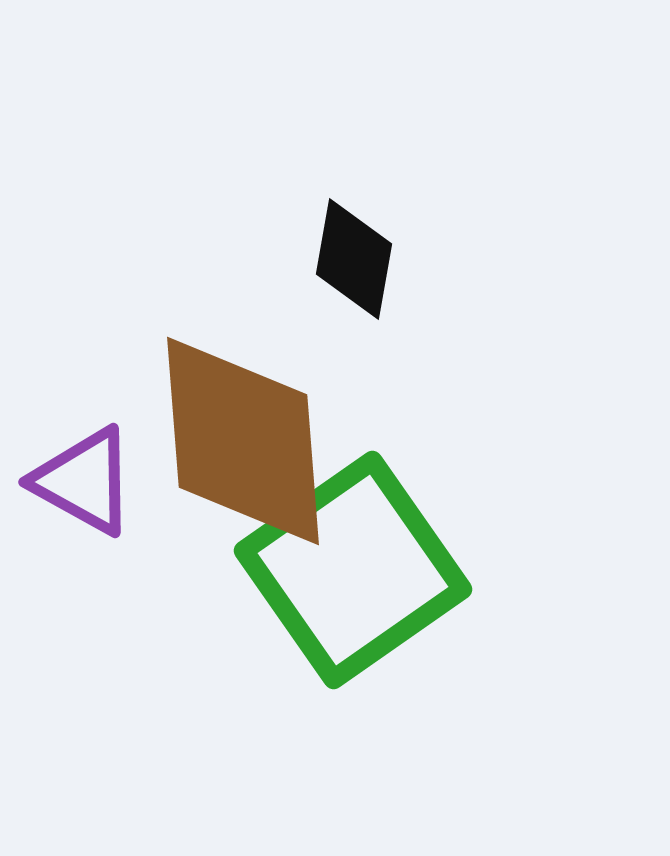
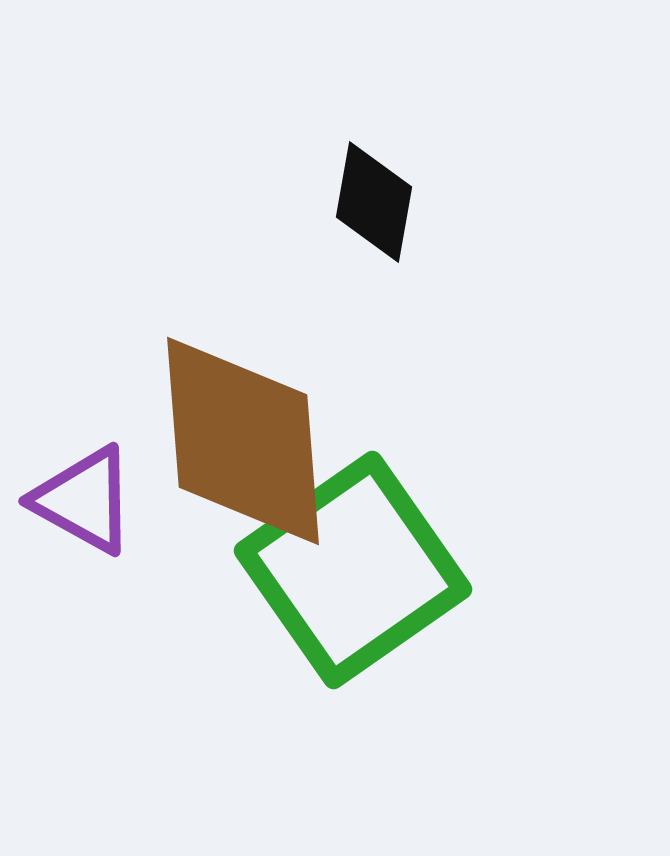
black diamond: moved 20 px right, 57 px up
purple triangle: moved 19 px down
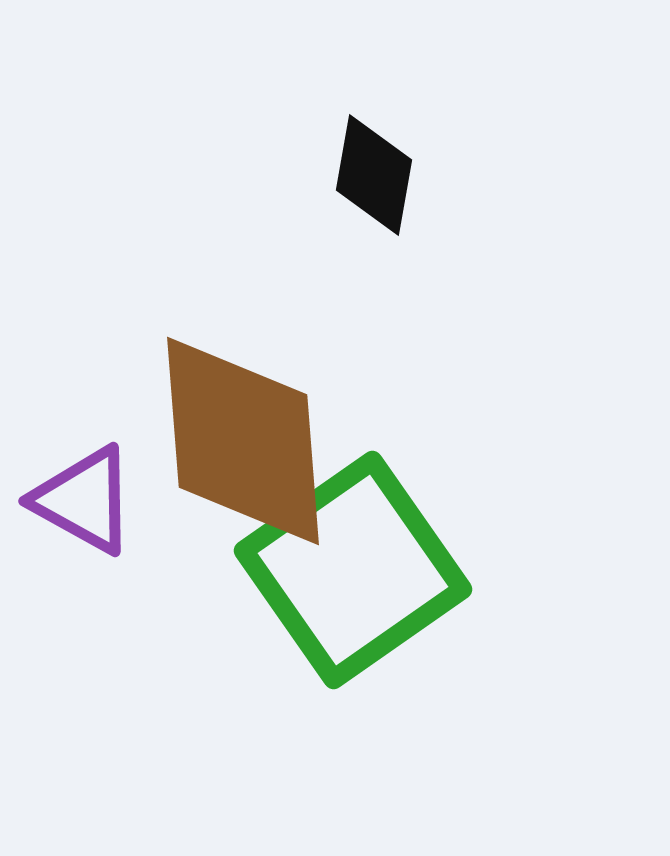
black diamond: moved 27 px up
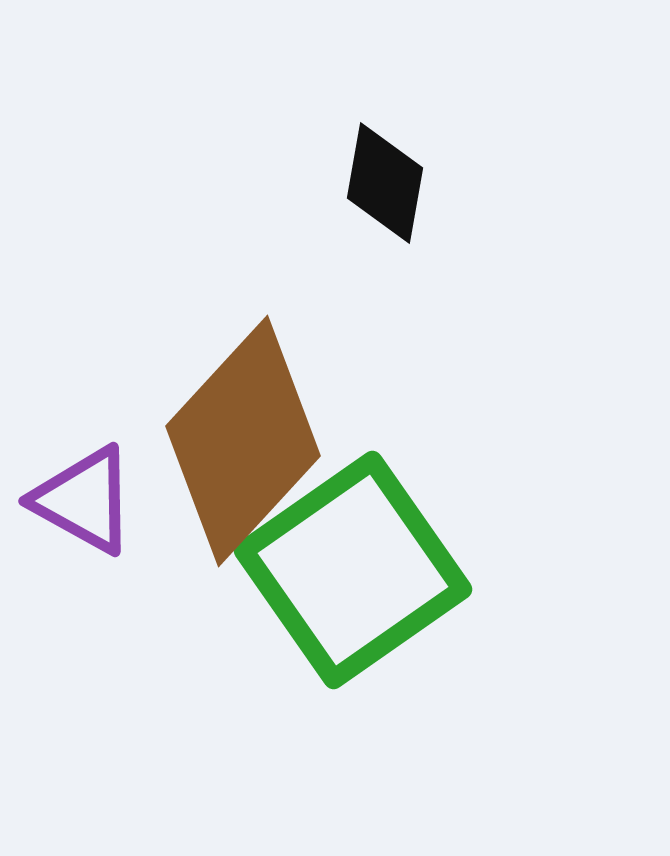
black diamond: moved 11 px right, 8 px down
brown diamond: rotated 47 degrees clockwise
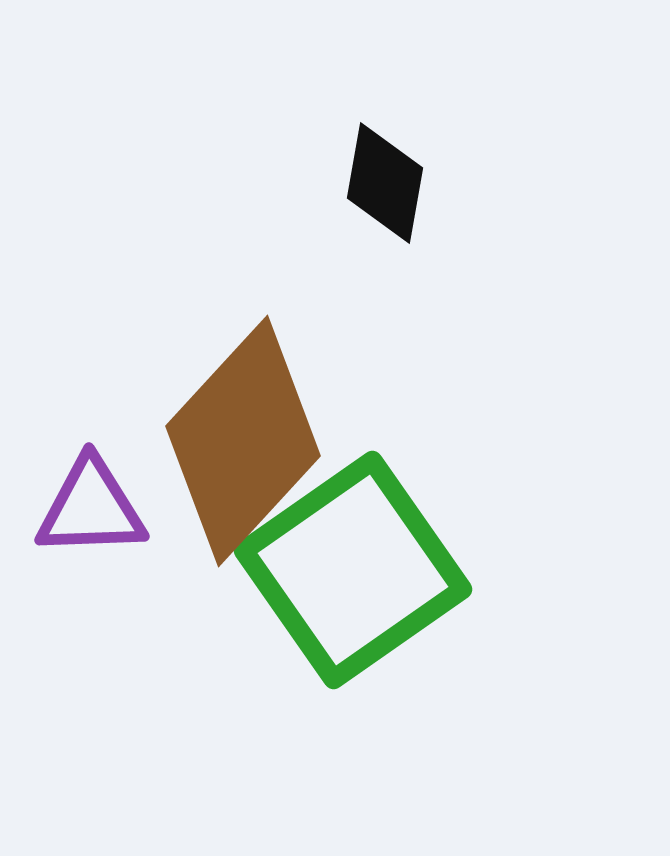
purple triangle: moved 7 px right, 8 px down; rotated 31 degrees counterclockwise
